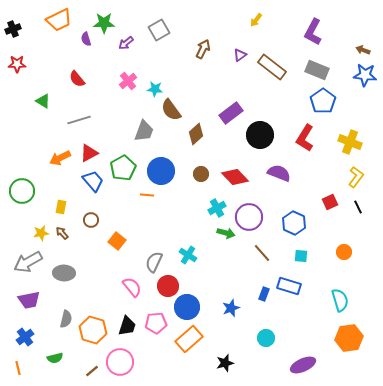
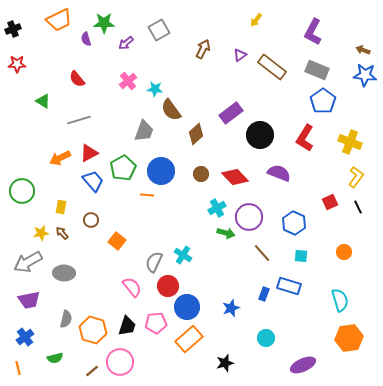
cyan cross at (188, 255): moved 5 px left
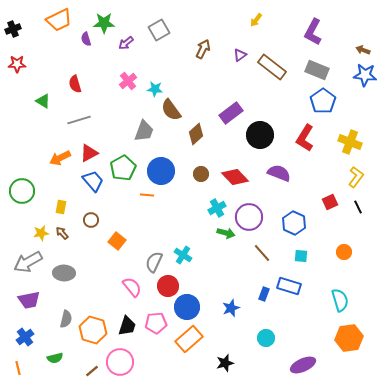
red semicircle at (77, 79): moved 2 px left, 5 px down; rotated 24 degrees clockwise
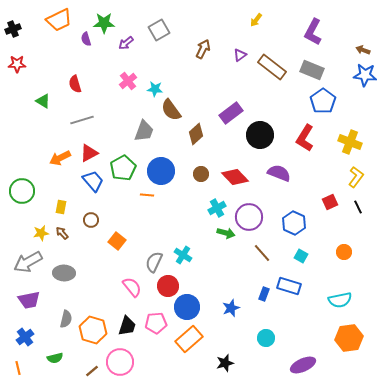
gray rectangle at (317, 70): moved 5 px left
gray line at (79, 120): moved 3 px right
cyan square at (301, 256): rotated 24 degrees clockwise
cyan semicircle at (340, 300): rotated 95 degrees clockwise
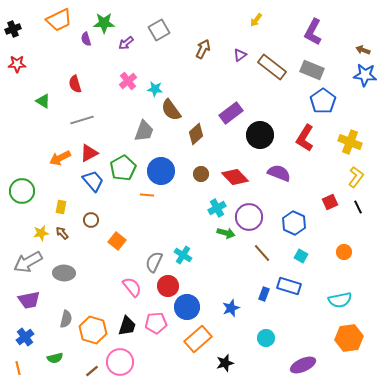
orange rectangle at (189, 339): moved 9 px right
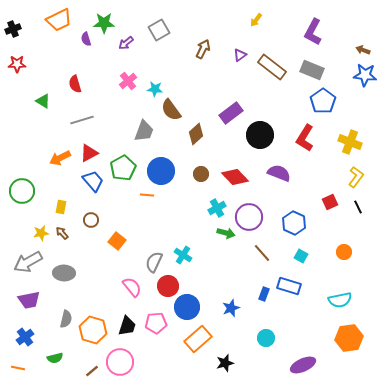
orange line at (18, 368): rotated 64 degrees counterclockwise
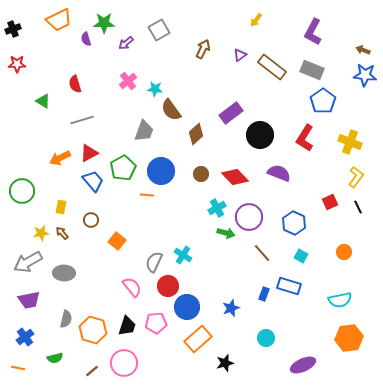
pink circle at (120, 362): moved 4 px right, 1 px down
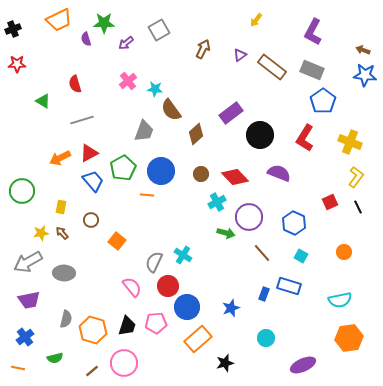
cyan cross at (217, 208): moved 6 px up
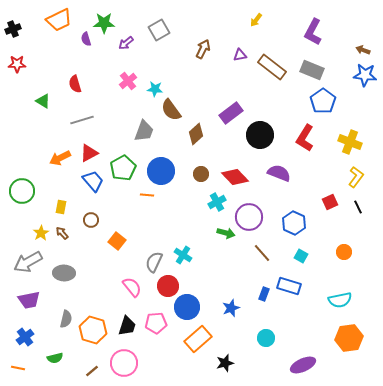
purple triangle at (240, 55): rotated 24 degrees clockwise
yellow star at (41, 233): rotated 21 degrees counterclockwise
